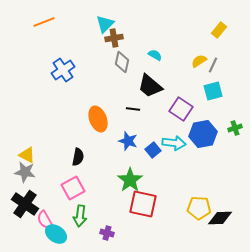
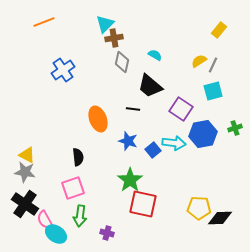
black semicircle: rotated 18 degrees counterclockwise
pink square: rotated 10 degrees clockwise
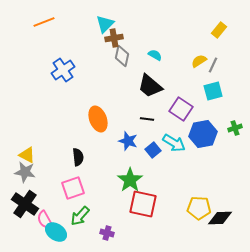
gray diamond: moved 6 px up
black line: moved 14 px right, 10 px down
cyan arrow: rotated 25 degrees clockwise
green arrow: rotated 35 degrees clockwise
cyan ellipse: moved 2 px up
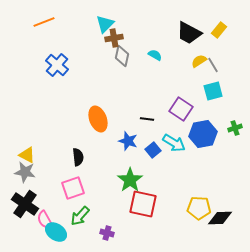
gray line: rotated 56 degrees counterclockwise
blue cross: moved 6 px left, 5 px up; rotated 15 degrees counterclockwise
black trapezoid: moved 39 px right, 53 px up; rotated 12 degrees counterclockwise
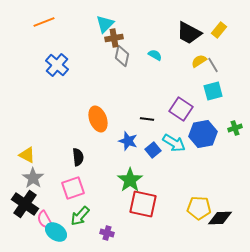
gray star: moved 8 px right, 6 px down; rotated 25 degrees clockwise
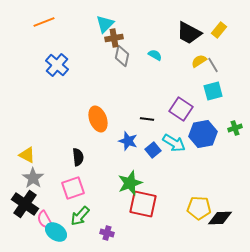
green star: moved 3 px down; rotated 15 degrees clockwise
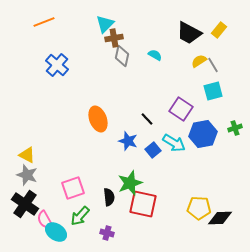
black line: rotated 40 degrees clockwise
black semicircle: moved 31 px right, 40 px down
gray star: moved 6 px left, 3 px up; rotated 15 degrees counterclockwise
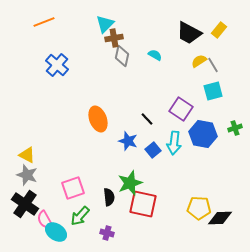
blue hexagon: rotated 20 degrees clockwise
cyan arrow: rotated 65 degrees clockwise
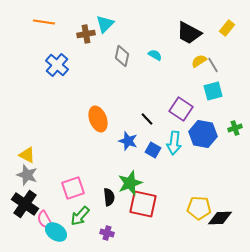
orange line: rotated 30 degrees clockwise
yellow rectangle: moved 8 px right, 2 px up
brown cross: moved 28 px left, 4 px up
blue square: rotated 21 degrees counterclockwise
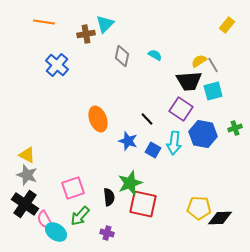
yellow rectangle: moved 3 px up
black trapezoid: moved 48 px down; rotated 32 degrees counterclockwise
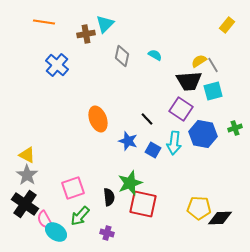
gray star: rotated 15 degrees clockwise
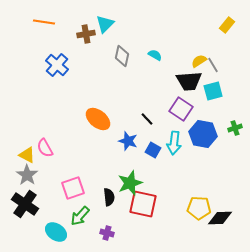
orange ellipse: rotated 30 degrees counterclockwise
pink semicircle: moved 72 px up
